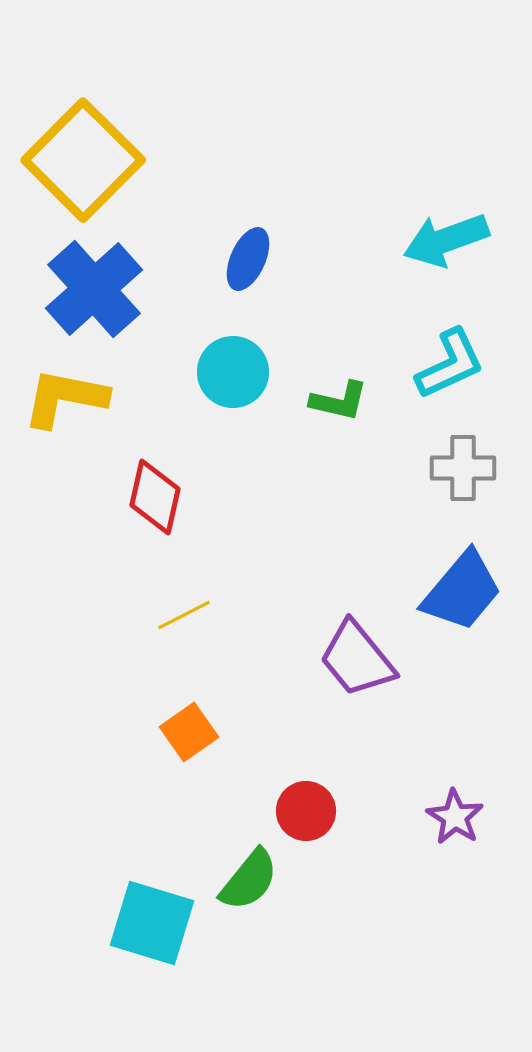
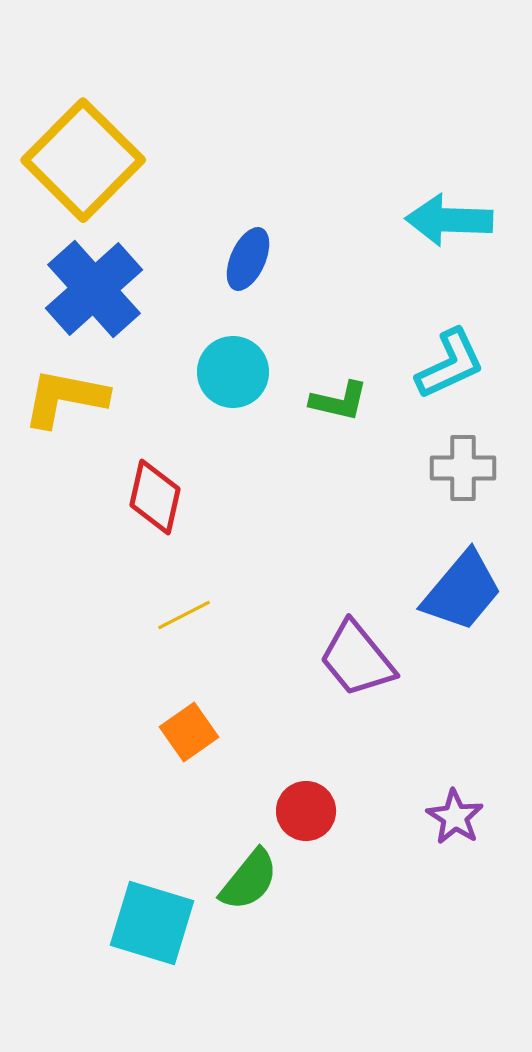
cyan arrow: moved 3 px right, 20 px up; rotated 22 degrees clockwise
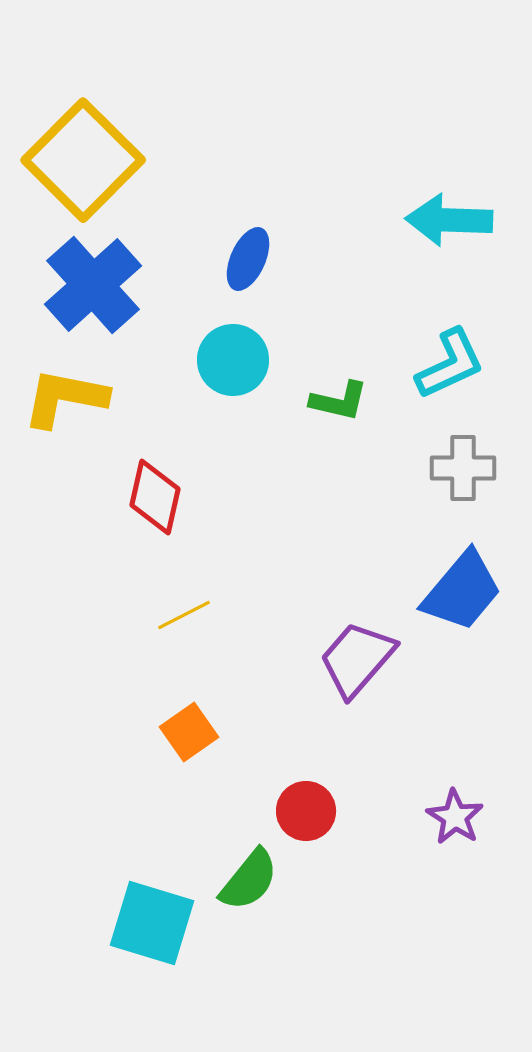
blue cross: moved 1 px left, 4 px up
cyan circle: moved 12 px up
purple trapezoid: rotated 80 degrees clockwise
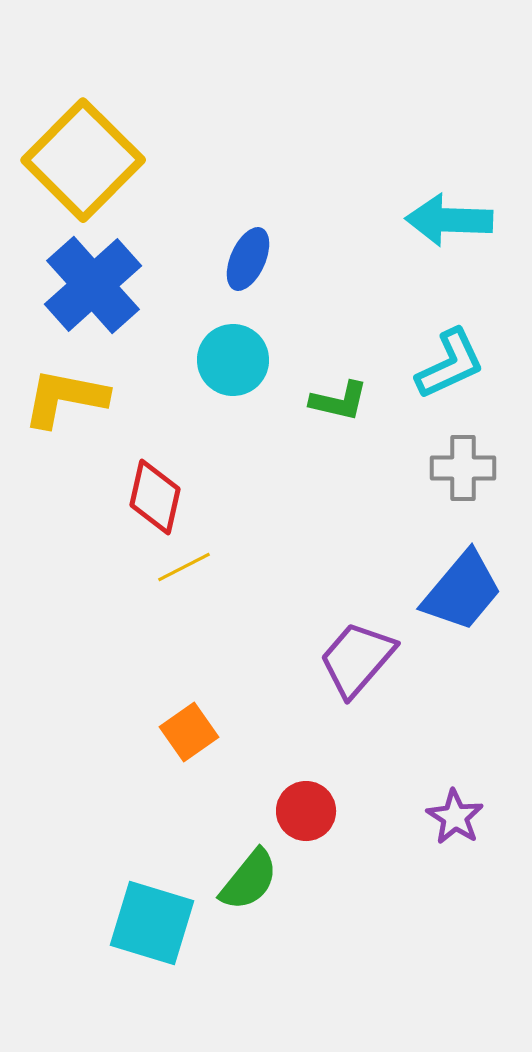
yellow line: moved 48 px up
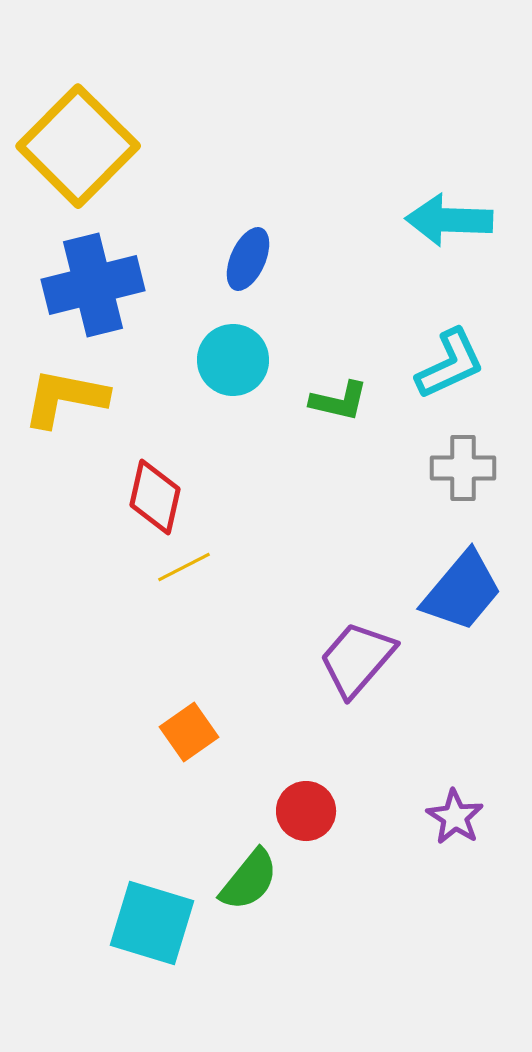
yellow square: moved 5 px left, 14 px up
blue cross: rotated 28 degrees clockwise
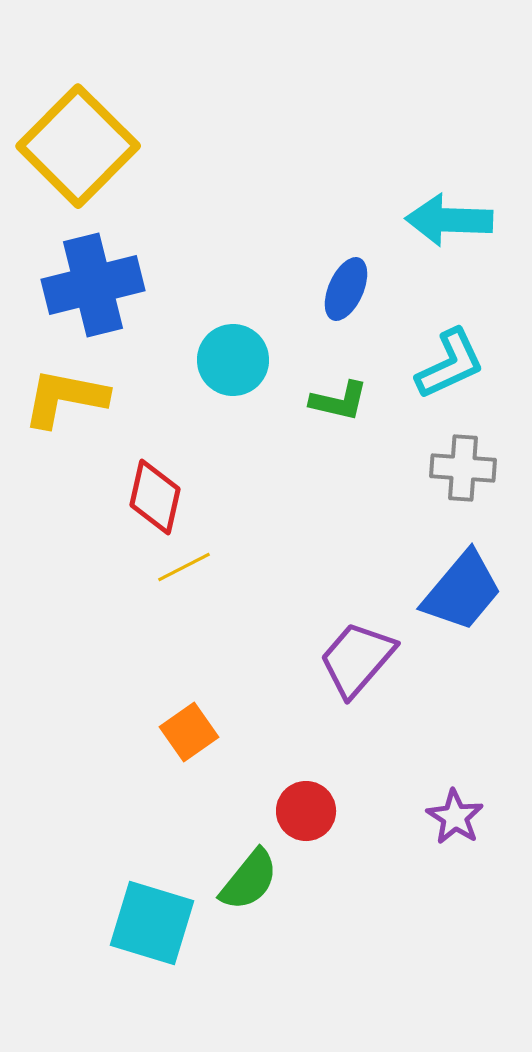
blue ellipse: moved 98 px right, 30 px down
gray cross: rotated 4 degrees clockwise
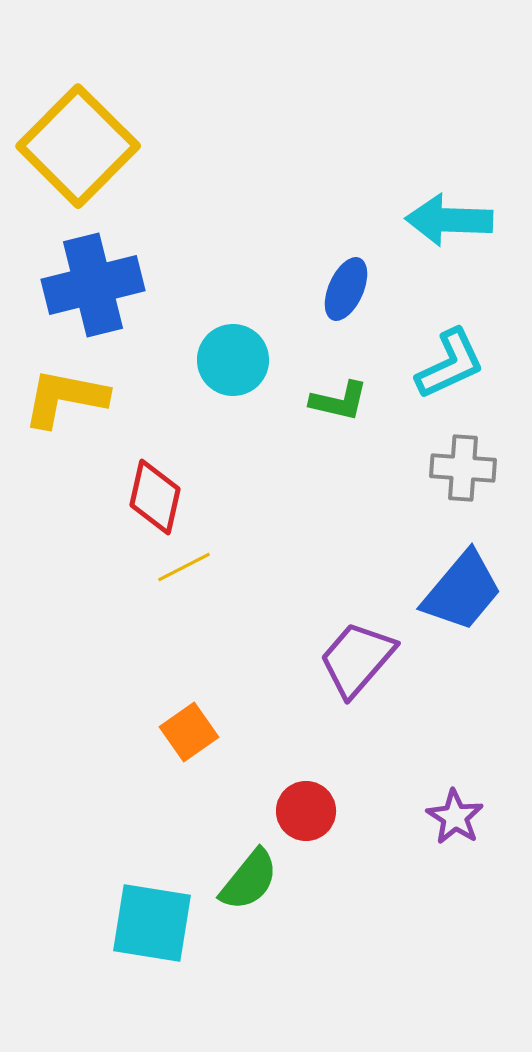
cyan square: rotated 8 degrees counterclockwise
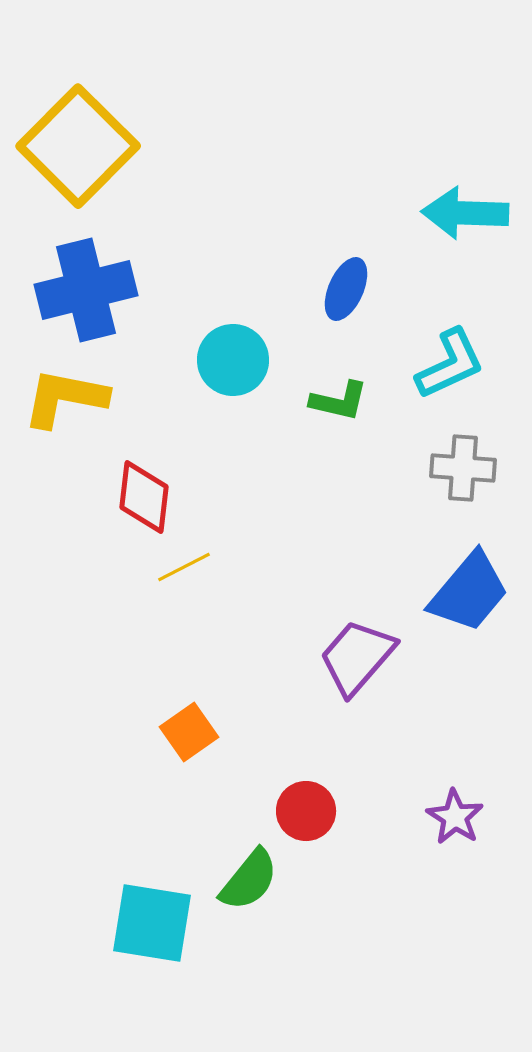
cyan arrow: moved 16 px right, 7 px up
blue cross: moved 7 px left, 5 px down
red diamond: moved 11 px left; rotated 6 degrees counterclockwise
blue trapezoid: moved 7 px right, 1 px down
purple trapezoid: moved 2 px up
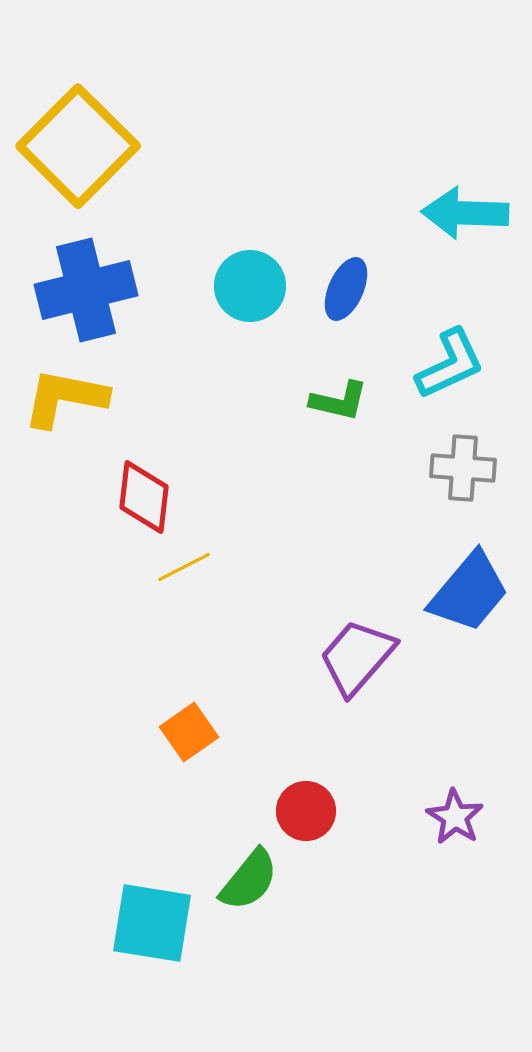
cyan circle: moved 17 px right, 74 px up
